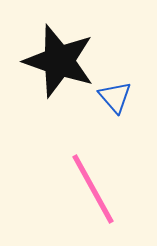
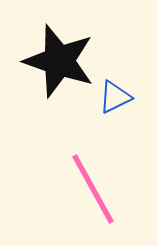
blue triangle: rotated 45 degrees clockwise
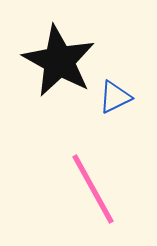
black star: rotated 10 degrees clockwise
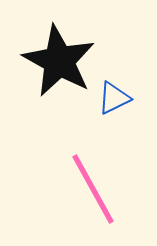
blue triangle: moved 1 px left, 1 px down
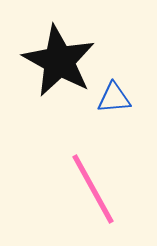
blue triangle: rotated 21 degrees clockwise
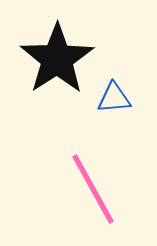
black star: moved 2 px left, 2 px up; rotated 10 degrees clockwise
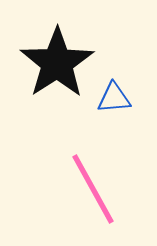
black star: moved 4 px down
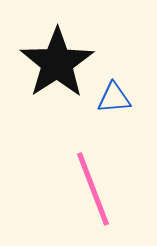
pink line: rotated 8 degrees clockwise
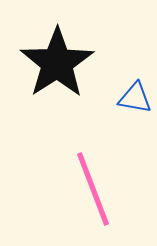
blue triangle: moved 21 px right; rotated 15 degrees clockwise
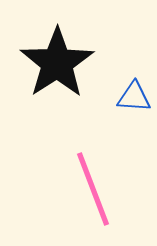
blue triangle: moved 1 px left, 1 px up; rotated 6 degrees counterclockwise
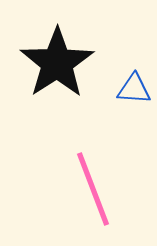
blue triangle: moved 8 px up
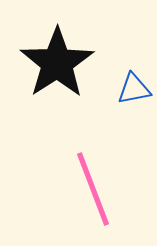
blue triangle: rotated 15 degrees counterclockwise
